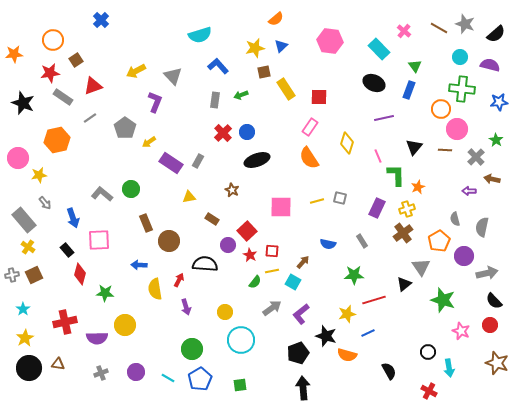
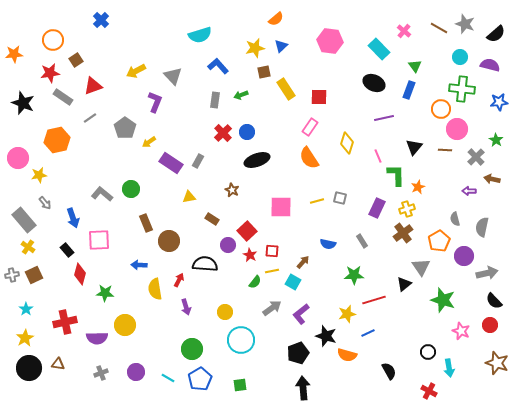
cyan star at (23, 309): moved 3 px right
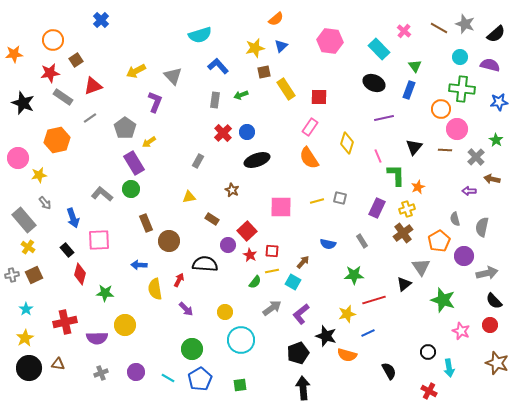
purple rectangle at (171, 163): moved 37 px left; rotated 25 degrees clockwise
purple arrow at (186, 307): moved 2 px down; rotated 28 degrees counterclockwise
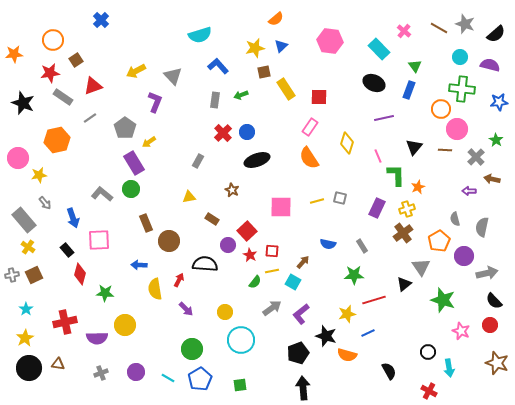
gray rectangle at (362, 241): moved 5 px down
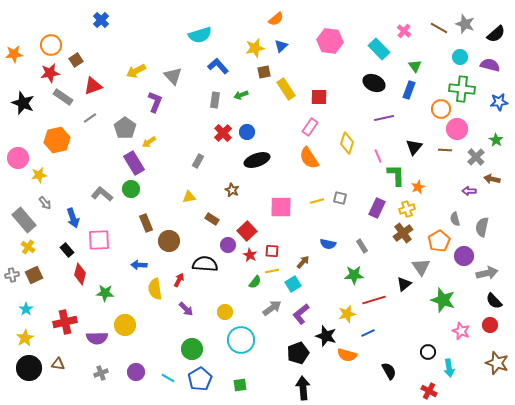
orange circle at (53, 40): moved 2 px left, 5 px down
cyan square at (293, 282): moved 2 px down; rotated 28 degrees clockwise
